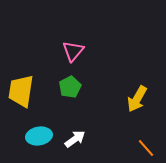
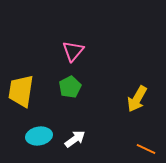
orange line: moved 1 px down; rotated 24 degrees counterclockwise
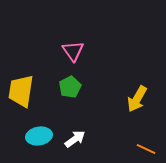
pink triangle: rotated 15 degrees counterclockwise
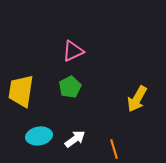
pink triangle: rotated 40 degrees clockwise
orange line: moved 32 px left; rotated 48 degrees clockwise
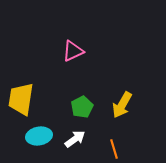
green pentagon: moved 12 px right, 20 px down
yellow trapezoid: moved 8 px down
yellow arrow: moved 15 px left, 6 px down
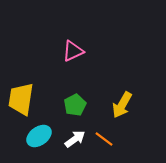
green pentagon: moved 7 px left, 2 px up
cyan ellipse: rotated 25 degrees counterclockwise
orange line: moved 10 px left, 10 px up; rotated 36 degrees counterclockwise
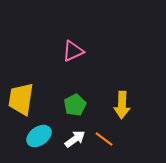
yellow arrow: rotated 28 degrees counterclockwise
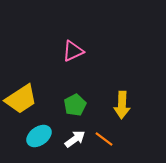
yellow trapezoid: rotated 132 degrees counterclockwise
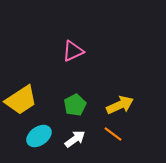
yellow trapezoid: moved 1 px down
yellow arrow: moved 2 px left; rotated 116 degrees counterclockwise
orange line: moved 9 px right, 5 px up
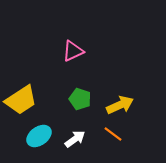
green pentagon: moved 5 px right, 6 px up; rotated 25 degrees counterclockwise
